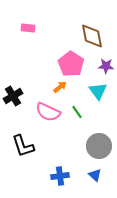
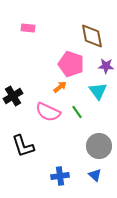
pink pentagon: rotated 15 degrees counterclockwise
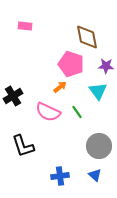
pink rectangle: moved 3 px left, 2 px up
brown diamond: moved 5 px left, 1 px down
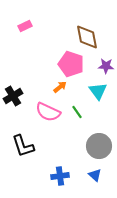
pink rectangle: rotated 32 degrees counterclockwise
